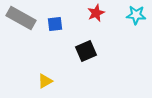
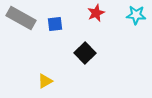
black square: moved 1 px left, 2 px down; rotated 20 degrees counterclockwise
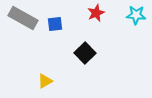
gray rectangle: moved 2 px right
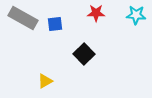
red star: rotated 24 degrees clockwise
black square: moved 1 px left, 1 px down
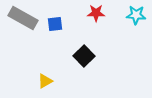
black square: moved 2 px down
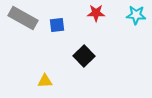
blue square: moved 2 px right, 1 px down
yellow triangle: rotated 28 degrees clockwise
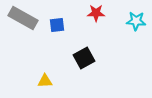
cyan star: moved 6 px down
black square: moved 2 px down; rotated 15 degrees clockwise
